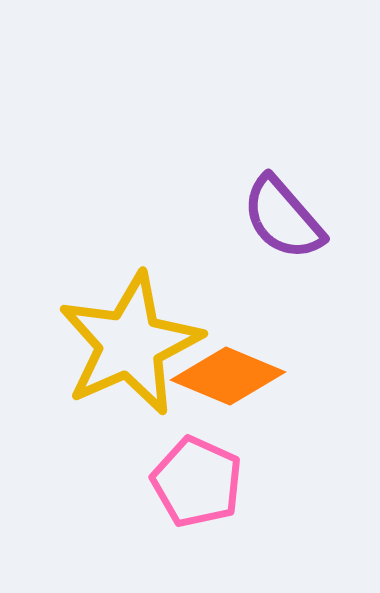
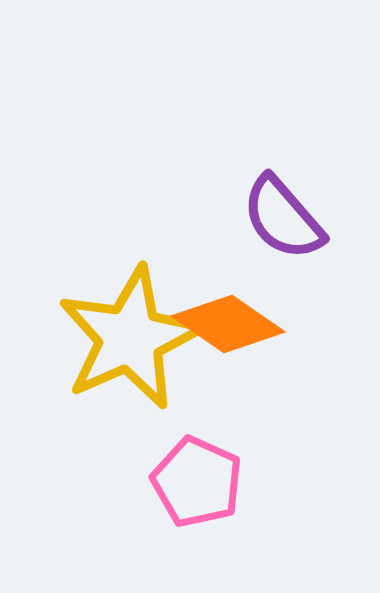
yellow star: moved 6 px up
orange diamond: moved 52 px up; rotated 12 degrees clockwise
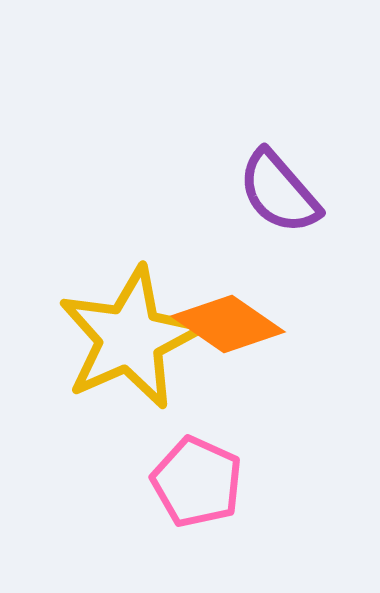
purple semicircle: moved 4 px left, 26 px up
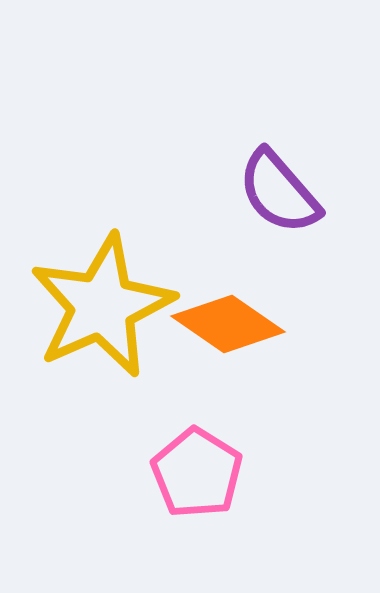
yellow star: moved 28 px left, 32 px up
pink pentagon: moved 9 px up; rotated 8 degrees clockwise
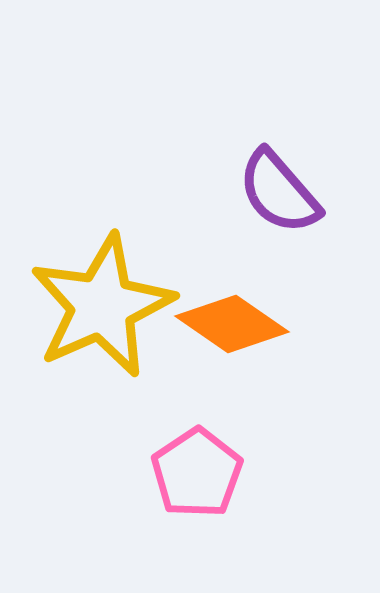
orange diamond: moved 4 px right
pink pentagon: rotated 6 degrees clockwise
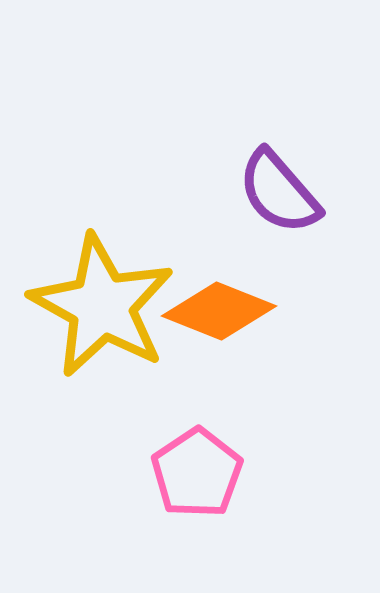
yellow star: rotated 19 degrees counterclockwise
orange diamond: moved 13 px left, 13 px up; rotated 13 degrees counterclockwise
